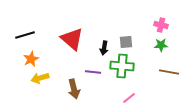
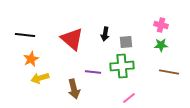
black line: rotated 24 degrees clockwise
black arrow: moved 1 px right, 14 px up
green cross: rotated 10 degrees counterclockwise
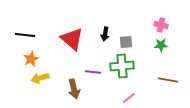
brown line: moved 1 px left, 8 px down
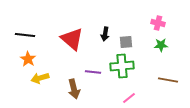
pink cross: moved 3 px left, 2 px up
orange star: moved 3 px left; rotated 14 degrees counterclockwise
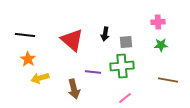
pink cross: moved 1 px up; rotated 16 degrees counterclockwise
red triangle: moved 1 px down
pink line: moved 4 px left
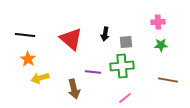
red triangle: moved 1 px left, 1 px up
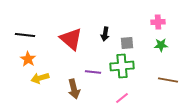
gray square: moved 1 px right, 1 px down
pink line: moved 3 px left
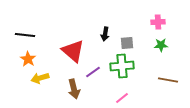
red triangle: moved 2 px right, 12 px down
purple line: rotated 42 degrees counterclockwise
